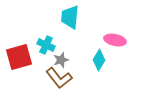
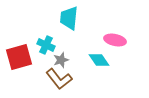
cyan trapezoid: moved 1 px left, 1 px down
cyan diamond: rotated 65 degrees counterclockwise
brown L-shape: moved 1 px down
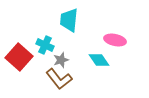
cyan trapezoid: moved 2 px down
cyan cross: moved 1 px left
red square: rotated 32 degrees counterclockwise
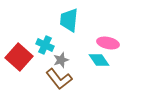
pink ellipse: moved 7 px left, 3 px down
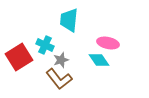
red square: rotated 16 degrees clockwise
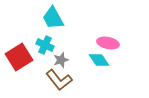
cyan trapezoid: moved 16 px left, 2 px up; rotated 35 degrees counterclockwise
brown L-shape: moved 1 px down
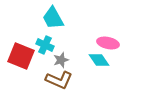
red square: moved 2 px right, 1 px up; rotated 36 degrees counterclockwise
brown L-shape: rotated 28 degrees counterclockwise
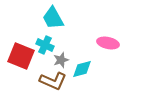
cyan diamond: moved 17 px left, 9 px down; rotated 70 degrees counterclockwise
brown L-shape: moved 6 px left, 1 px down
